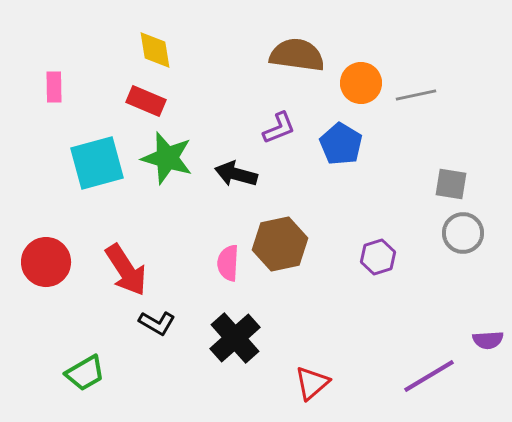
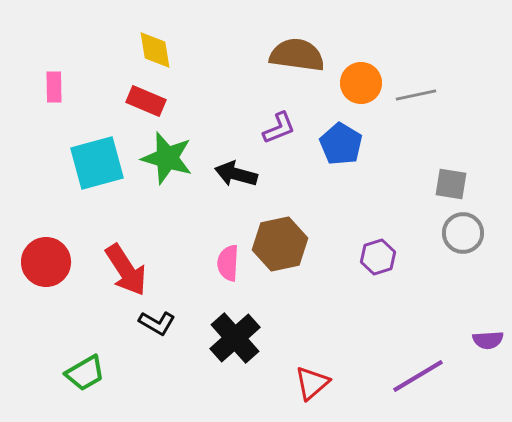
purple line: moved 11 px left
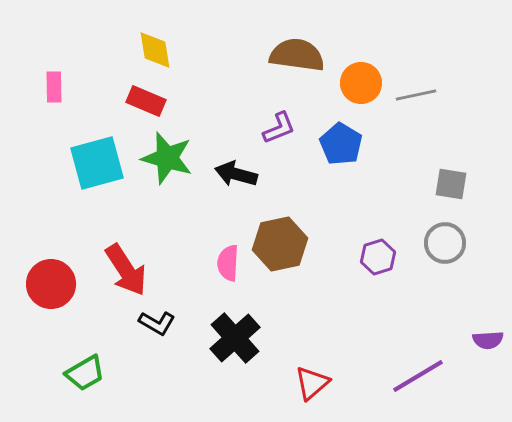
gray circle: moved 18 px left, 10 px down
red circle: moved 5 px right, 22 px down
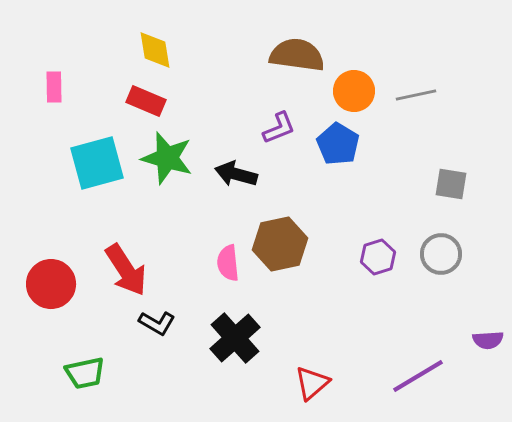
orange circle: moved 7 px left, 8 px down
blue pentagon: moved 3 px left
gray circle: moved 4 px left, 11 px down
pink semicircle: rotated 9 degrees counterclockwise
green trapezoid: rotated 18 degrees clockwise
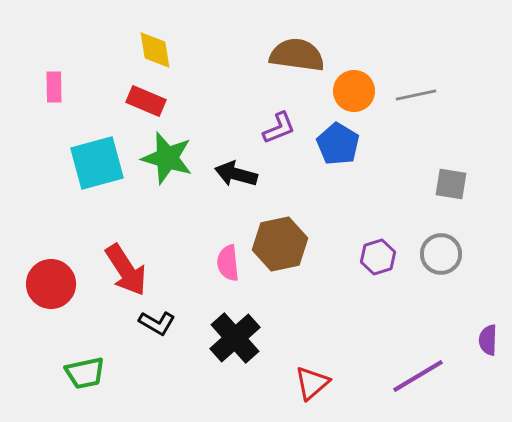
purple semicircle: rotated 96 degrees clockwise
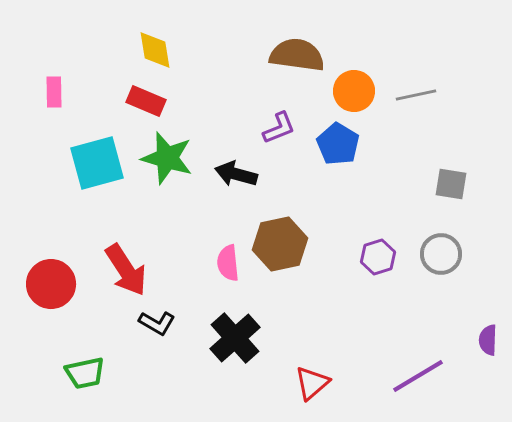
pink rectangle: moved 5 px down
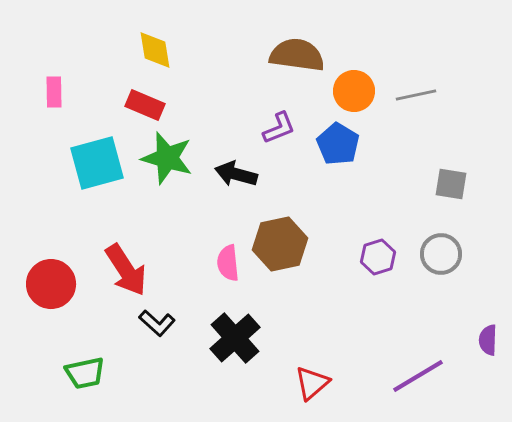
red rectangle: moved 1 px left, 4 px down
black L-shape: rotated 12 degrees clockwise
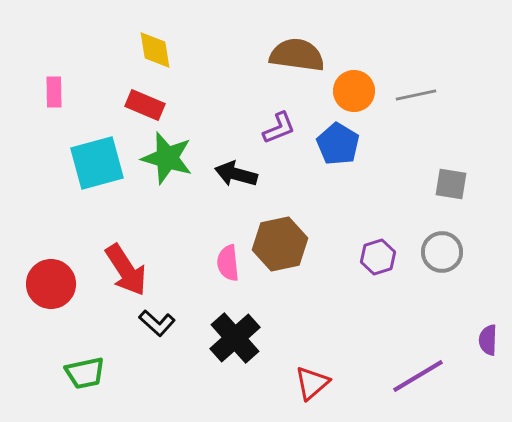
gray circle: moved 1 px right, 2 px up
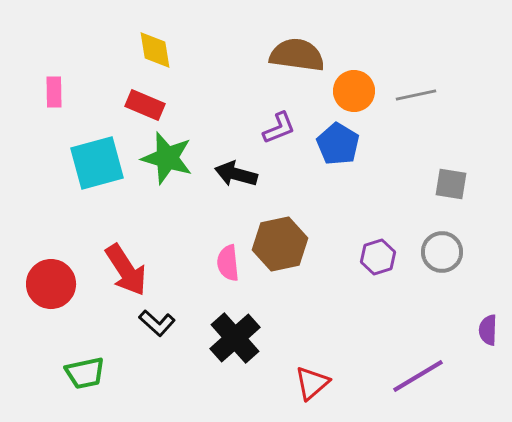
purple semicircle: moved 10 px up
